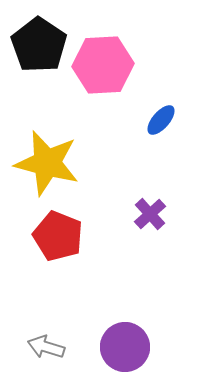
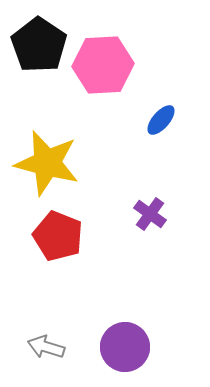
purple cross: rotated 12 degrees counterclockwise
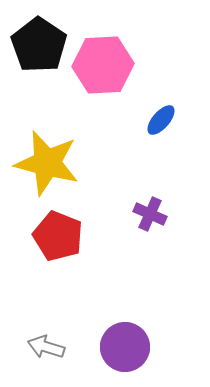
purple cross: rotated 12 degrees counterclockwise
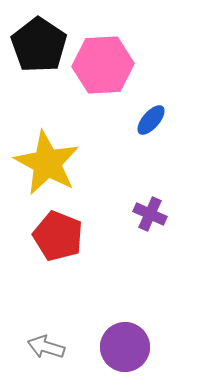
blue ellipse: moved 10 px left
yellow star: rotated 14 degrees clockwise
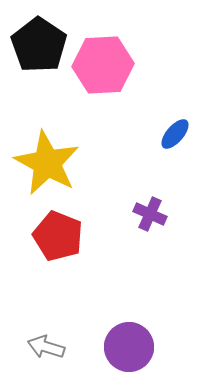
blue ellipse: moved 24 px right, 14 px down
purple circle: moved 4 px right
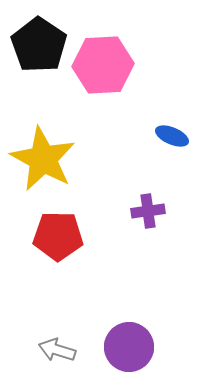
blue ellipse: moved 3 px left, 2 px down; rotated 72 degrees clockwise
yellow star: moved 4 px left, 4 px up
purple cross: moved 2 px left, 3 px up; rotated 32 degrees counterclockwise
red pentagon: rotated 21 degrees counterclockwise
gray arrow: moved 11 px right, 3 px down
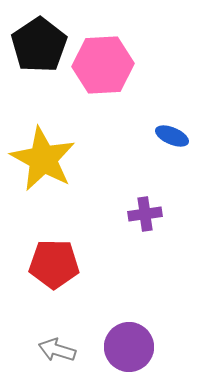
black pentagon: rotated 4 degrees clockwise
purple cross: moved 3 px left, 3 px down
red pentagon: moved 4 px left, 28 px down
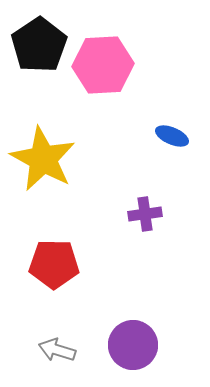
purple circle: moved 4 px right, 2 px up
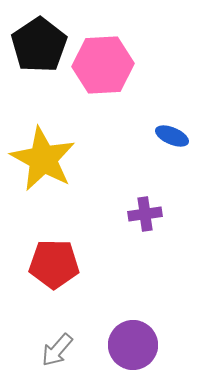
gray arrow: rotated 66 degrees counterclockwise
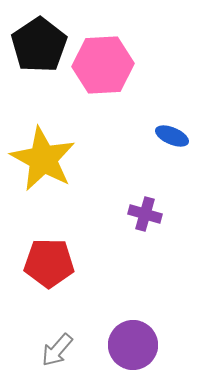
purple cross: rotated 24 degrees clockwise
red pentagon: moved 5 px left, 1 px up
